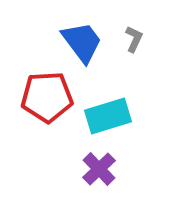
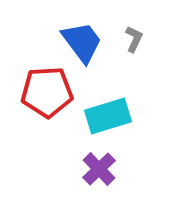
red pentagon: moved 5 px up
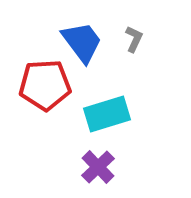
red pentagon: moved 2 px left, 7 px up
cyan rectangle: moved 1 px left, 2 px up
purple cross: moved 1 px left, 2 px up
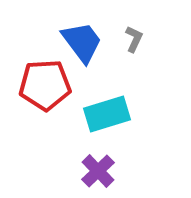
purple cross: moved 4 px down
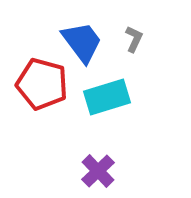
red pentagon: moved 3 px left, 1 px up; rotated 18 degrees clockwise
cyan rectangle: moved 17 px up
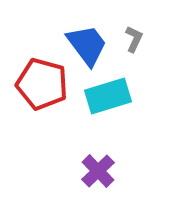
blue trapezoid: moved 5 px right, 3 px down
cyan rectangle: moved 1 px right, 1 px up
